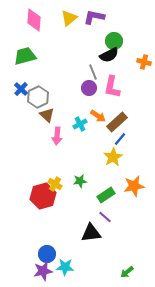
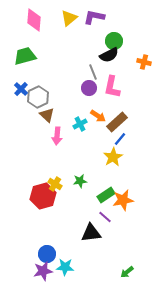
orange star: moved 11 px left, 14 px down
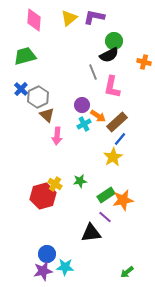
purple circle: moved 7 px left, 17 px down
cyan cross: moved 4 px right
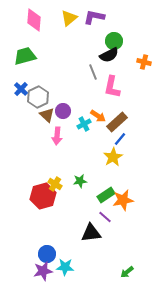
purple circle: moved 19 px left, 6 px down
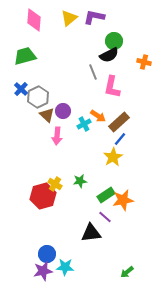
brown rectangle: moved 2 px right
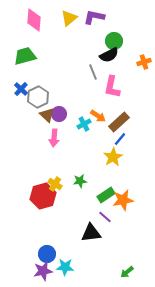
orange cross: rotated 32 degrees counterclockwise
purple circle: moved 4 px left, 3 px down
pink arrow: moved 3 px left, 2 px down
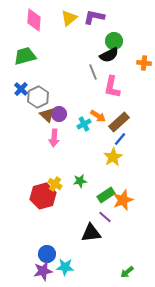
orange cross: moved 1 px down; rotated 24 degrees clockwise
orange star: rotated 10 degrees counterclockwise
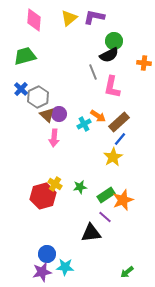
green star: moved 6 px down
purple star: moved 1 px left, 1 px down
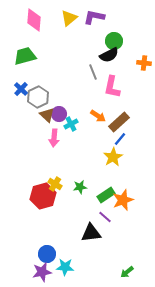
cyan cross: moved 13 px left
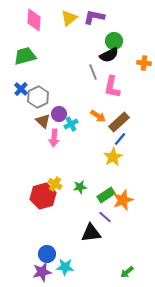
brown triangle: moved 4 px left, 6 px down
